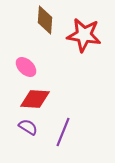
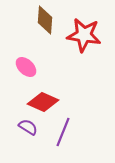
red diamond: moved 8 px right, 3 px down; rotated 20 degrees clockwise
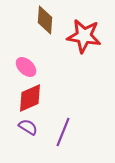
red star: moved 1 px down
red diamond: moved 13 px left, 4 px up; rotated 48 degrees counterclockwise
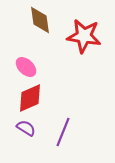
brown diamond: moved 5 px left; rotated 12 degrees counterclockwise
purple semicircle: moved 2 px left, 1 px down
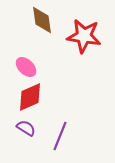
brown diamond: moved 2 px right
red diamond: moved 1 px up
purple line: moved 3 px left, 4 px down
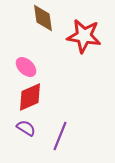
brown diamond: moved 1 px right, 2 px up
